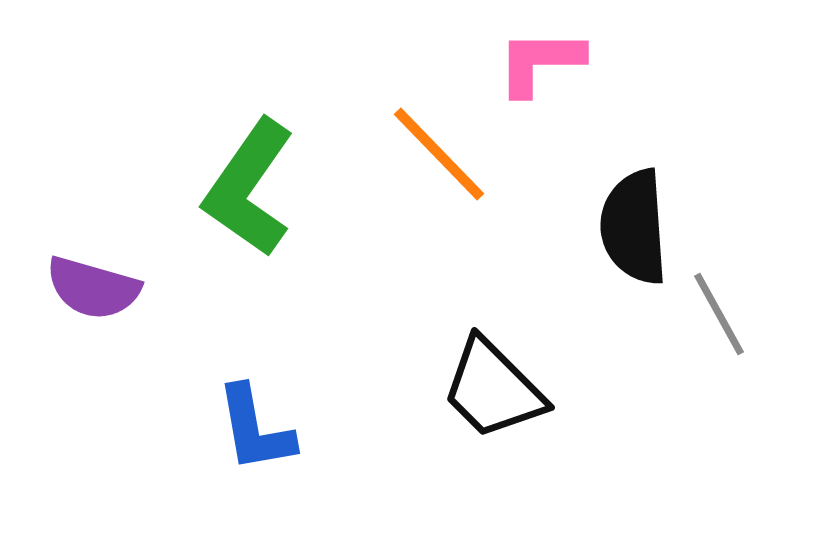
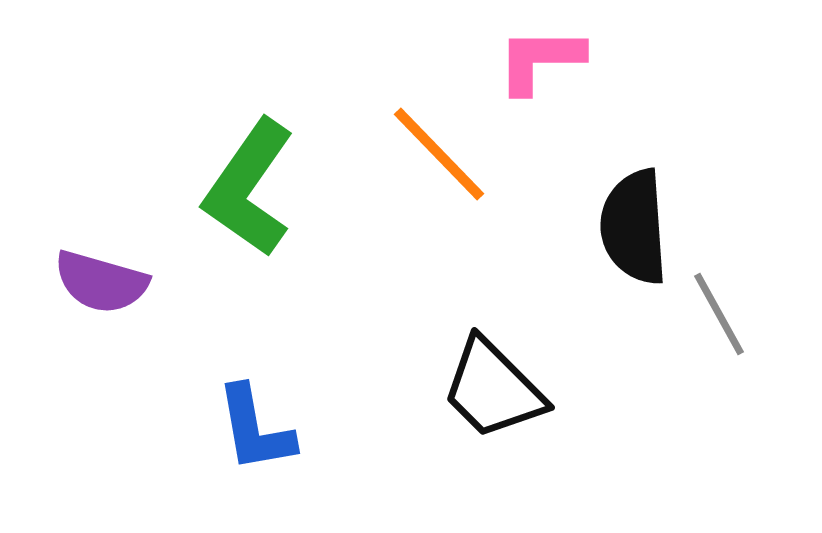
pink L-shape: moved 2 px up
purple semicircle: moved 8 px right, 6 px up
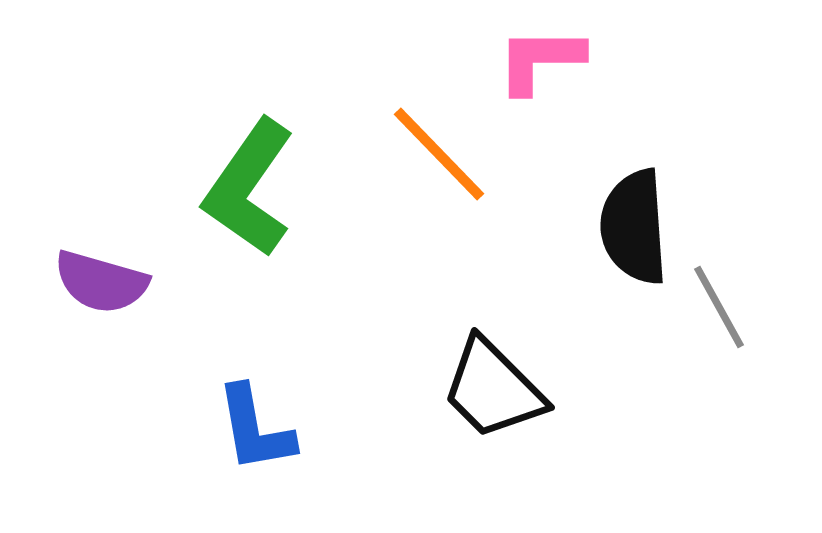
gray line: moved 7 px up
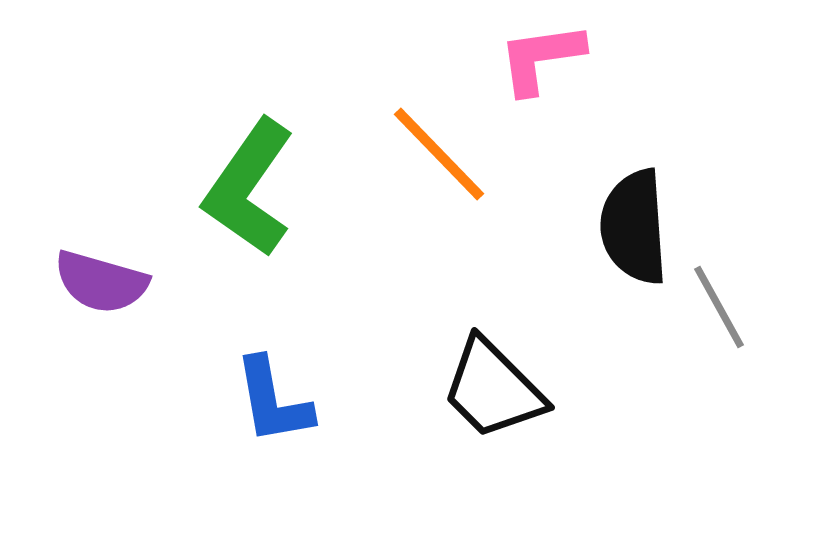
pink L-shape: moved 1 px right, 2 px up; rotated 8 degrees counterclockwise
blue L-shape: moved 18 px right, 28 px up
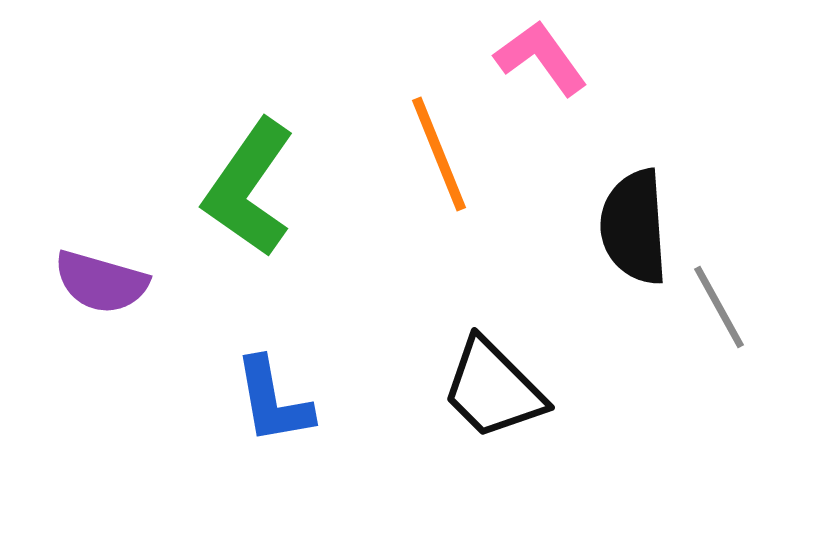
pink L-shape: rotated 62 degrees clockwise
orange line: rotated 22 degrees clockwise
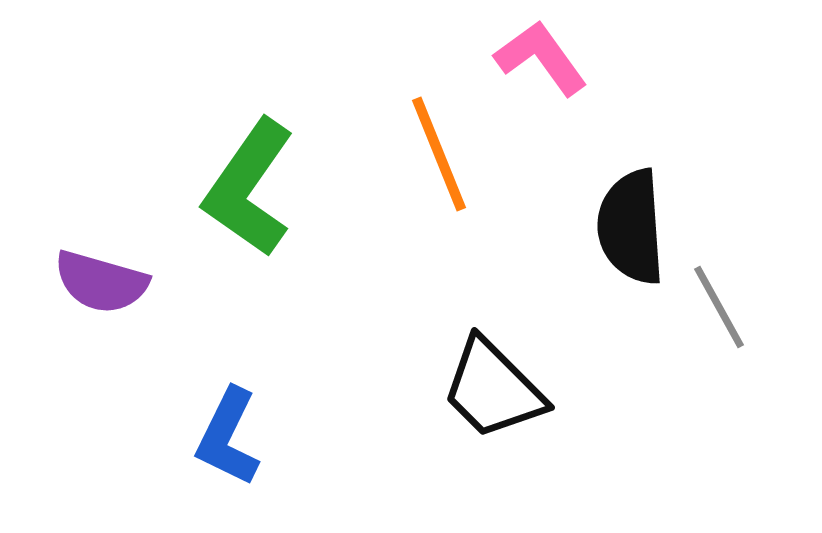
black semicircle: moved 3 px left
blue L-shape: moved 45 px left, 36 px down; rotated 36 degrees clockwise
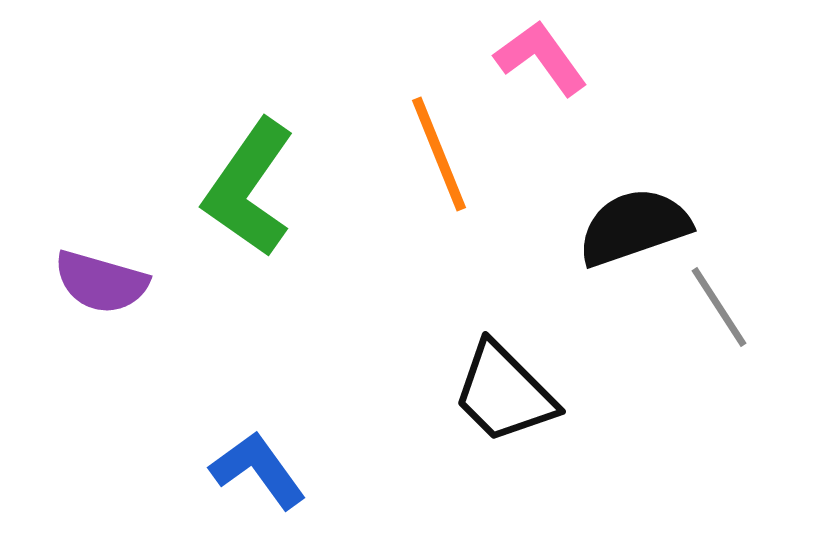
black semicircle: moved 3 px right; rotated 75 degrees clockwise
gray line: rotated 4 degrees counterclockwise
black trapezoid: moved 11 px right, 4 px down
blue L-shape: moved 30 px right, 33 px down; rotated 118 degrees clockwise
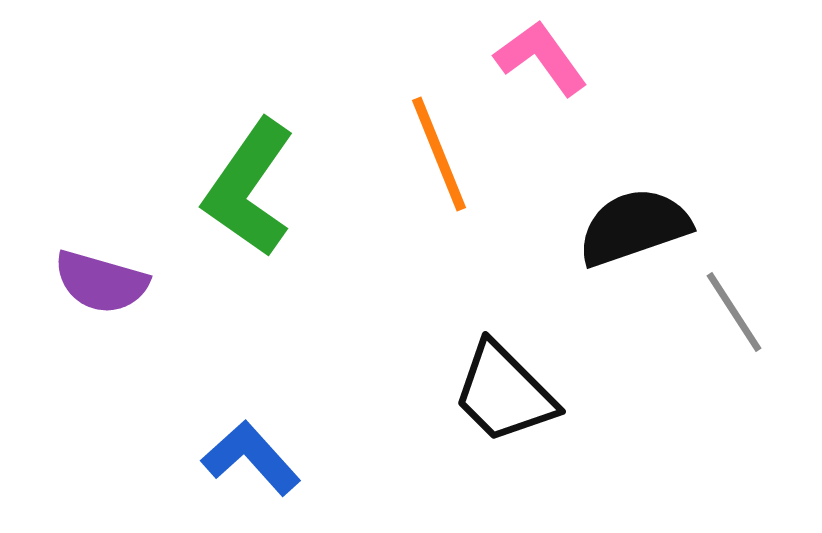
gray line: moved 15 px right, 5 px down
blue L-shape: moved 7 px left, 12 px up; rotated 6 degrees counterclockwise
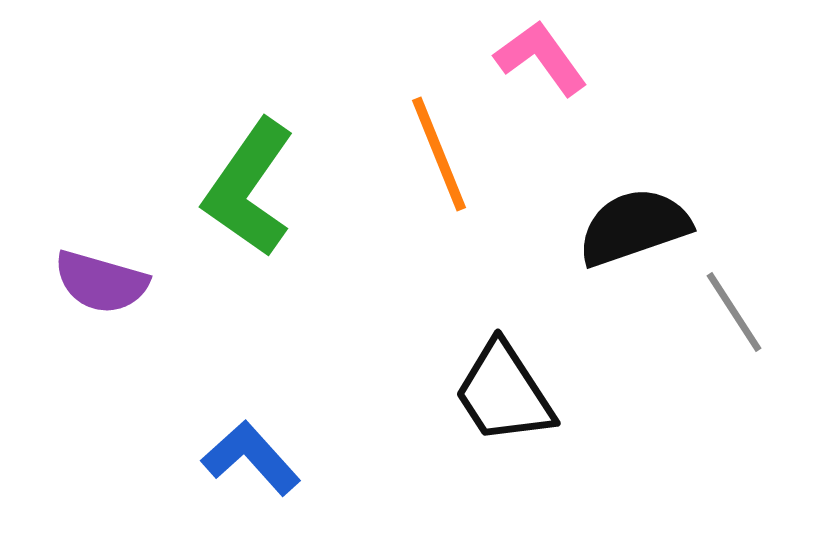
black trapezoid: rotated 12 degrees clockwise
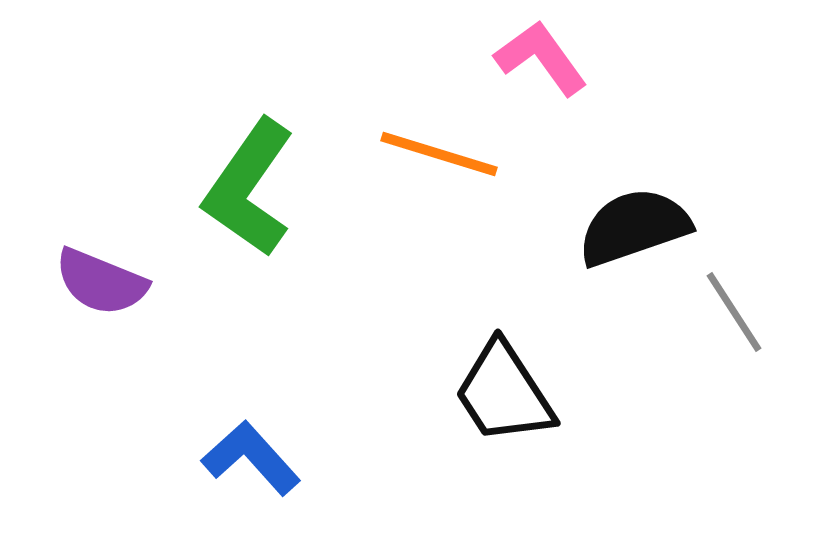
orange line: rotated 51 degrees counterclockwise
purple semicircle: rotated 6 degrees clockwise
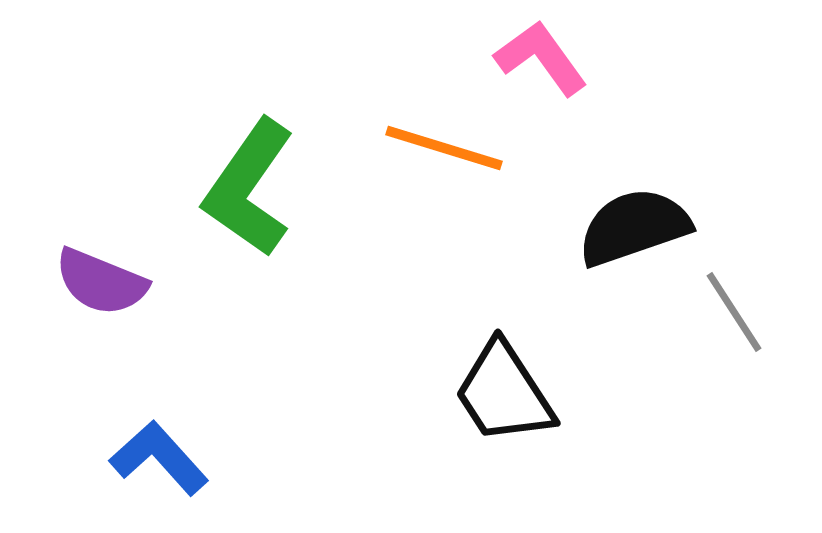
orange line: moved 5 px right, 6 px up
blue L-shape: moved 92 px left
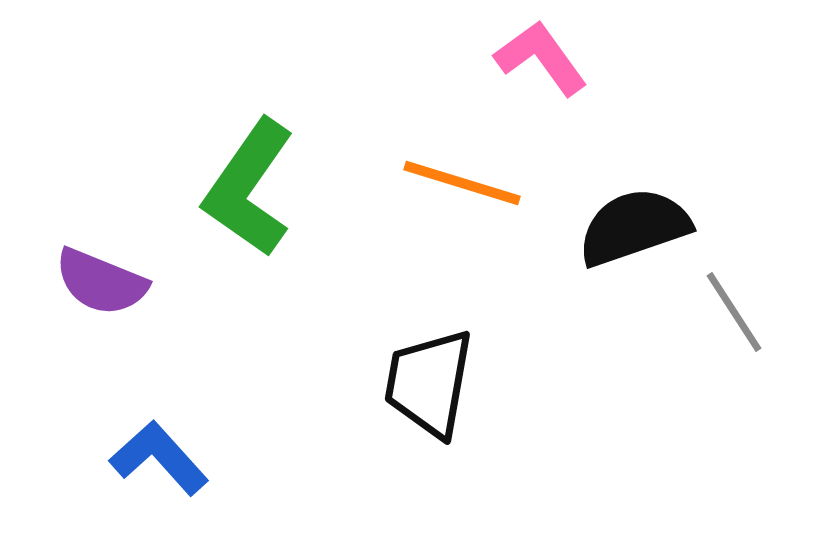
orange line: moved 18 px right, 35 px down
black trapezoid: moved 75 px left, 10 px up; rotated 43 degrees clockwise
